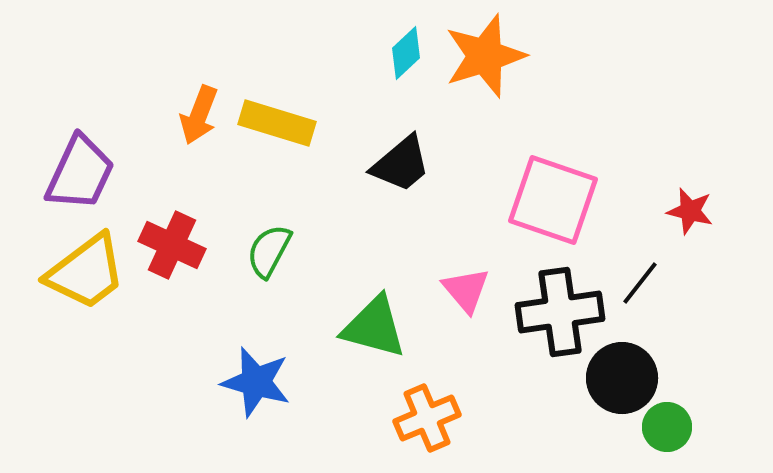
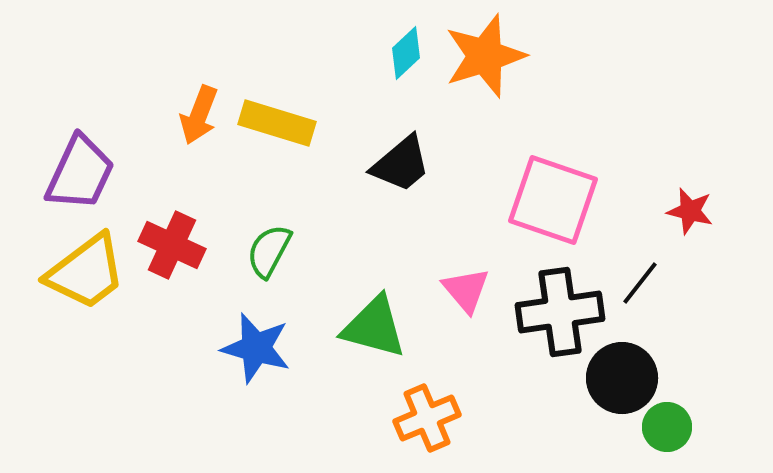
blue star: moved 34 px up
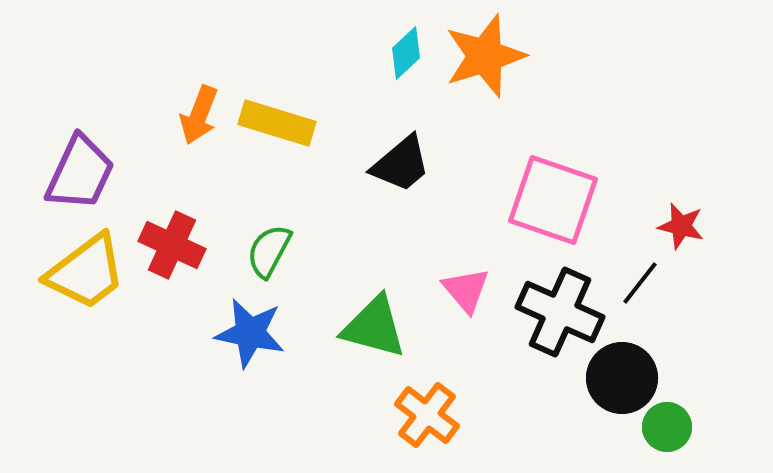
red star: moved 9 px left, 15 px down
black cross: rotated 32 degrees clockwise
blue star: moved 6 px left, 15 px up; rotated 4 degrees counterclockwise
orange cross: moved 3 px up; rotated 30 degrees counterclockwise
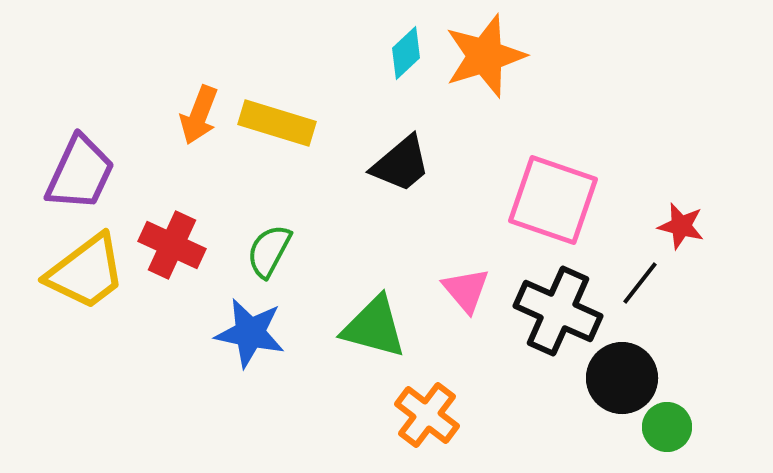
black cross: moved 2 px left, 1 px up
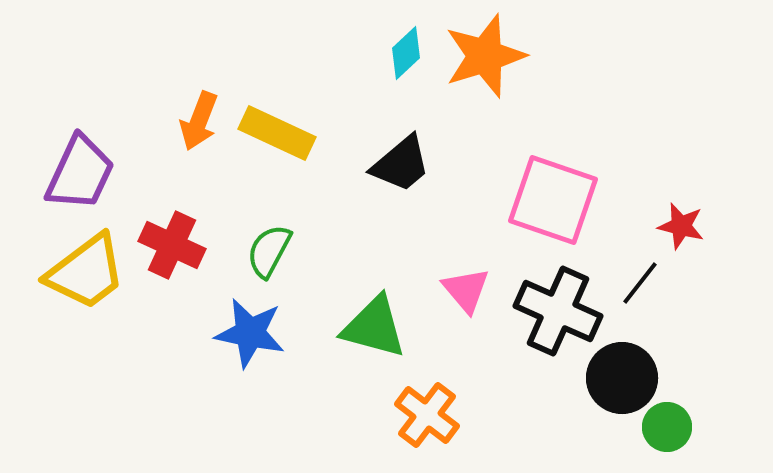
orange arrow: moved 6 px down
yellow rectangle: moved 10 px down; rotated 8 degrees clockwise
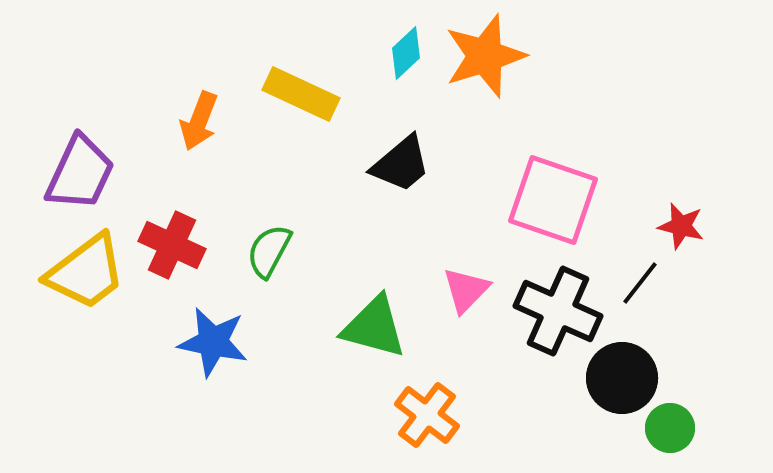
yellow rectangle: moved 24 px right, 39 px up
pink triangle: rotated 24 degrees clockwise
blue star: moved 37 px left, 9 px down
green circle: moved 3 px right, 1 px down
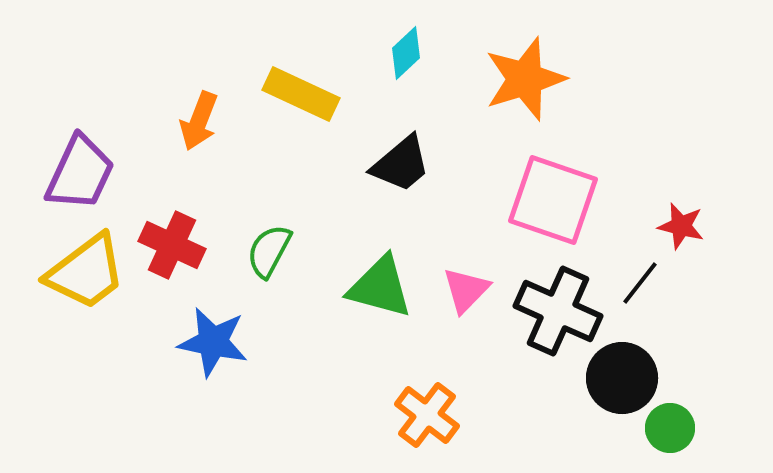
orange star: moved 40 px right, 23 px down
green triangle: moved 6 px right, 40 px up
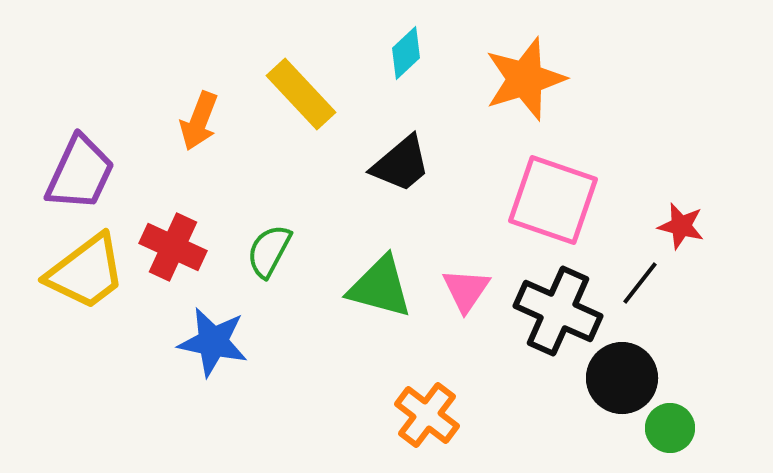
yellow rectangle: rotated 22 degrees clockwise
red cross: moved 1 px right, 2 px down
pink triangle: rotated 10 degrees counterclockwise
